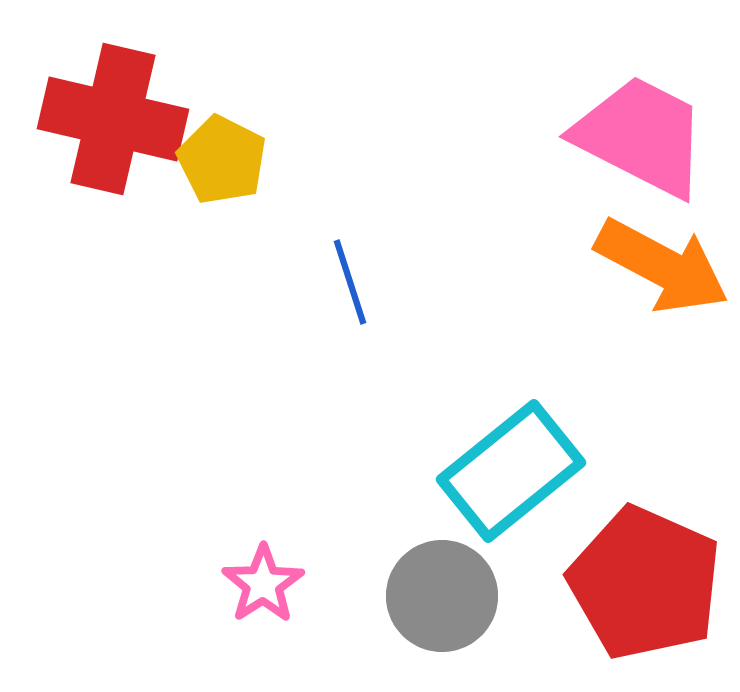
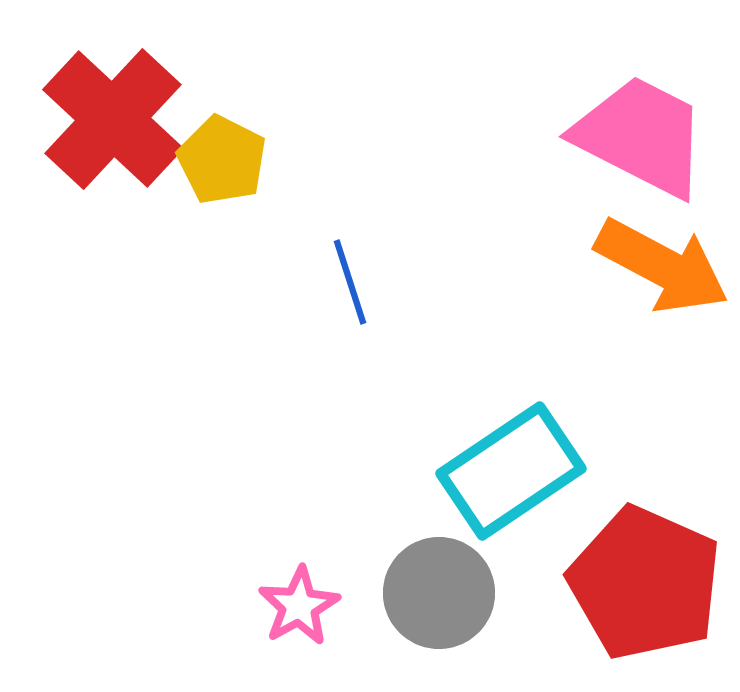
red cross: rotated 30 degrees clockwise
cyan rectangle: rotated 5 degrees clockwise
pink star: moved 36 px right, 22 px down; rotated 4 degrees clockwise
gray circle: moved 3 px left, 3 px up
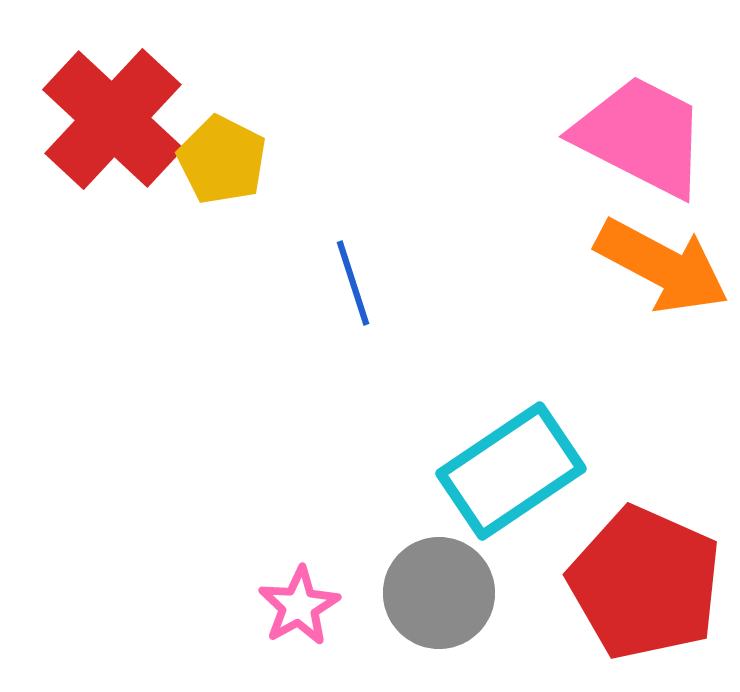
blue line: moved 3 px right, 1 px down
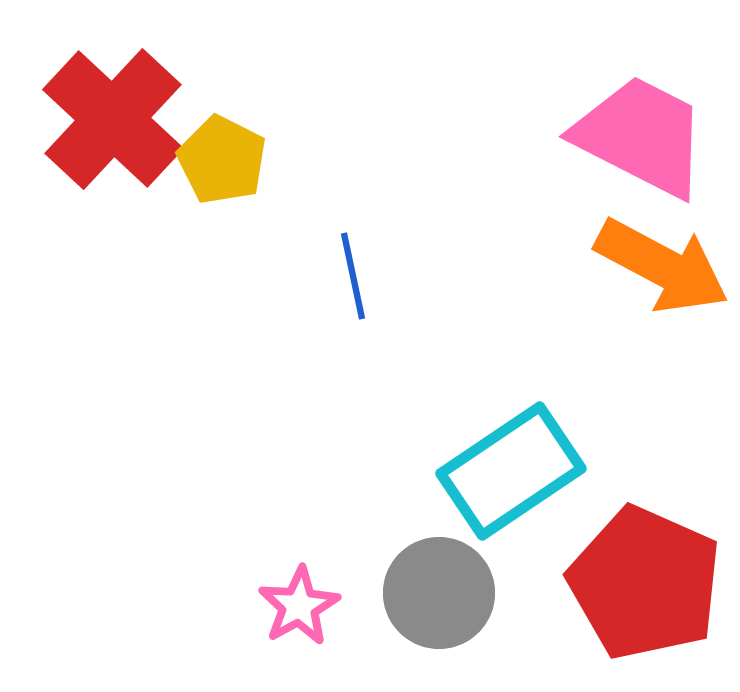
blue line: moved 7 px up; rotated 6 degrees clockwise
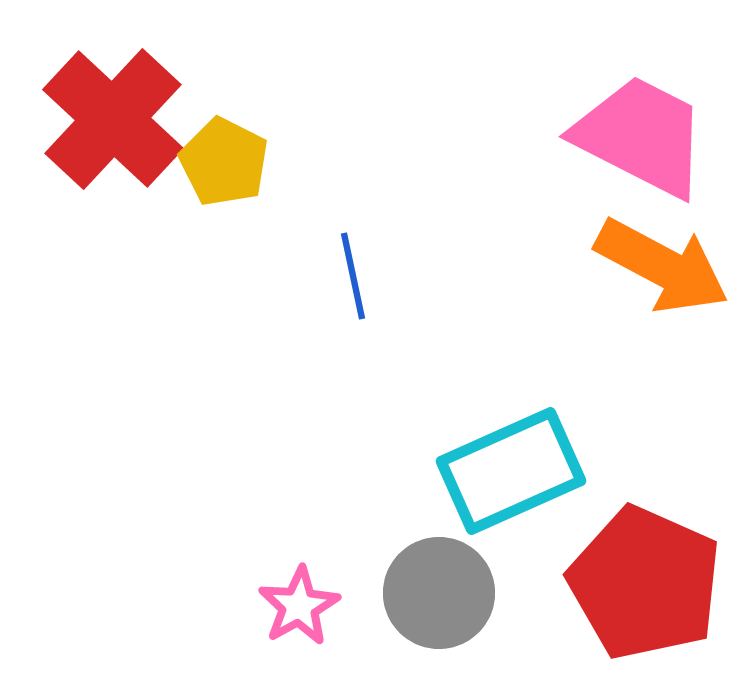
yellow pentagon: moved 2 px right, 2 px down
cyan rectangle: rotated 10 degrees clockwise
